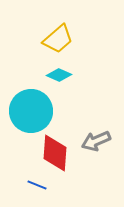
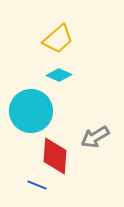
gray arrow: moved 1 px left, 4 px up; rotated 8 degrees counterclockwise
red diamond: moved 3 px down
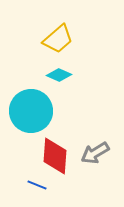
gray arrow: moved 16 px down
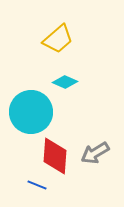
cyan diamond: moved 6 px right, 7 px down
cyan circle: moved 1 px down
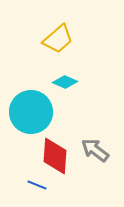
gray arrow: moved 3 px up; rotated 68 degrees clockwise
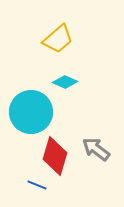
gray arrow: moved 1 px right, 1 px up
red diamond: rotated 12 degrees clockwise
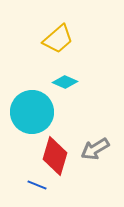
cyan circle: moved 1 px right
gray arrow: moved 1 px left; rotated 68 degrees counterclockwise
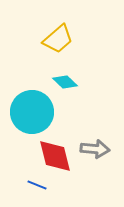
cyan diamond: rotated 20 degrees clockwise
gray arrow: rotated 144 degrees counterclockwise
red diamond: rotated 30 degrees counterclockwise
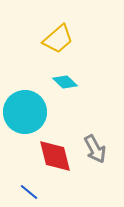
cyan circle: moved 7 px left
gray arrow: rotated 56 degrees clockwise
blue line: moved 8 px left, 7 px down; rotated 18 degrees clockwise
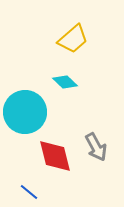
yellow trapezoid: moved 15 px right
gray arrow: moved 1 px right, 2 px up
